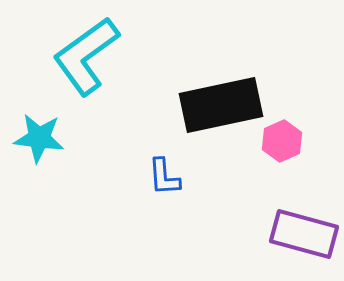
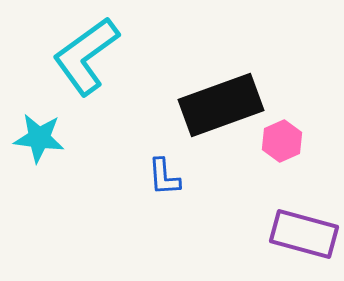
black rectangle: rotated 8 degrees counterclockwise
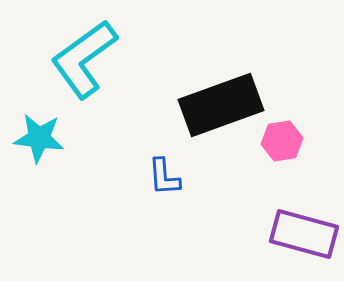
cyan L-shape: moved 2 px left, 3 px down
pink hexagon: rotated 15 degrees clockwise
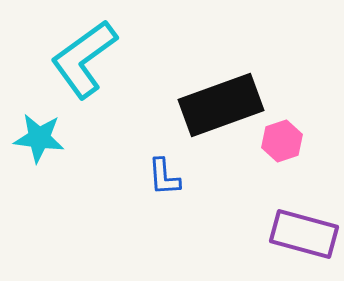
pink hexagon: rotated 9 degrees counterclockwise
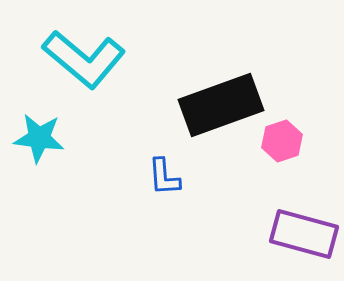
cyan L-shape: rotated 104 degrees counterclockwise
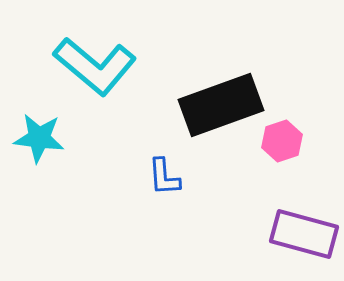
cyan L-shape: moved 11 px right, 7 px down
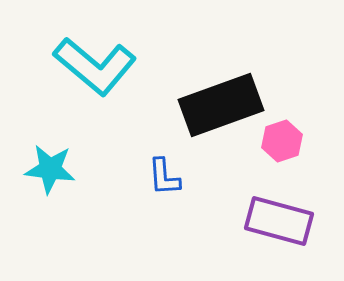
cyan star: moved 11 px right, 31 px down
purple rectangle: moved 25 px left, 13 px up
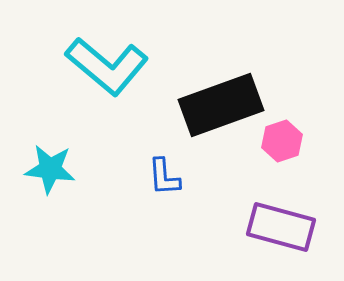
cyan L-shape: moved 12 px right
purple rectangle: moved 2 px right, 6 px down
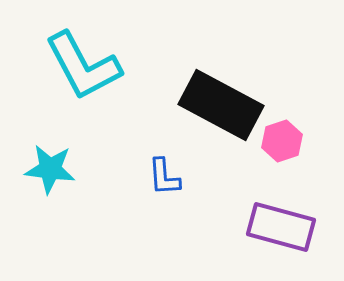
cyan L-shape: moved 24 px left; rotated 22 degrees clockwise
black rectangle: rotated 48 degrees clockwise
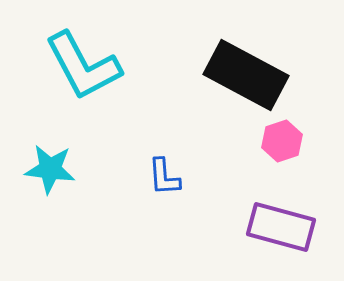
black rectangle: moved 25 px right, 30 px up
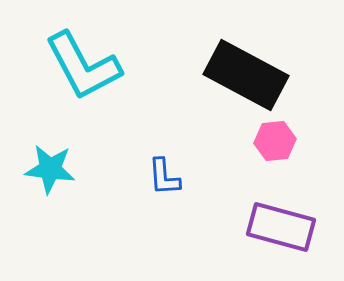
pink hexagon: moved 7 px left; rotated 12 degrees clockwise
